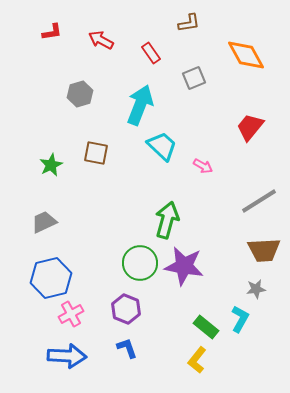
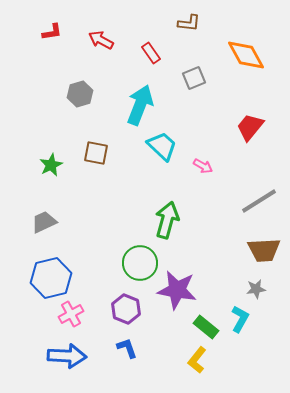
brown L-shape: rotated 15 degrees clockwise
purple star: moved 7 px left, 24 px down
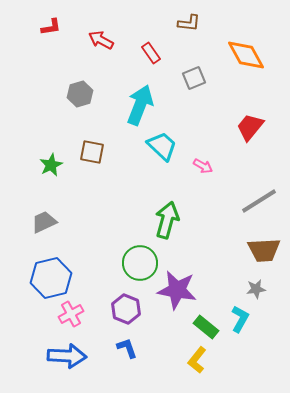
red L-shape: moved 1 px left, 5 px up
brown square: moved 4 px left, 1 px up
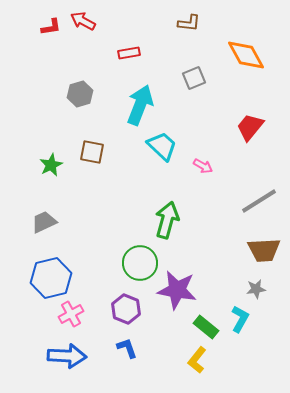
red arrow: moved 18 px left, 19 px up
red rectangle: moved 22 px left; rotated 65 degrees counterclockwise
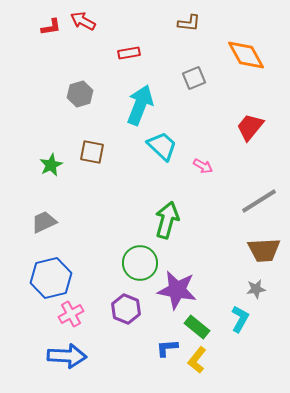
green rectangle: moved 9 px left
blue L-shape: moved 40 px right; rotated 75 degrees counterclockwise
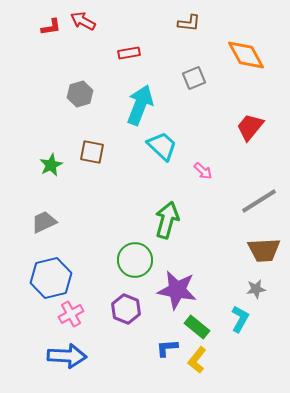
pink arrow: moved 5 px down; rotated 12 degrees clockwise
green circle: moved 5 px left, 3 px up
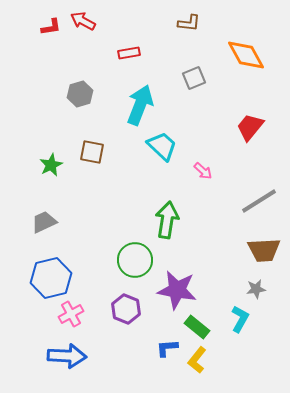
green arrow: rotated 6 degrees counterclockwise
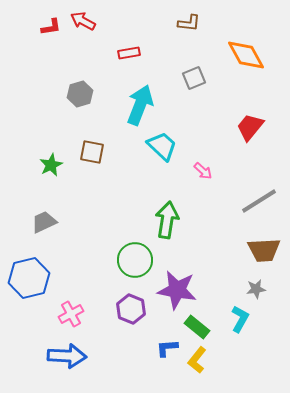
blue hexagon: moved 22 px left
purple hexagon: moved 5 px right
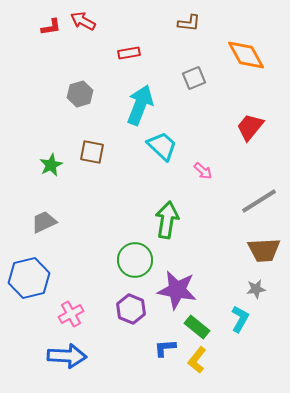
blue L-shape: moved 2 px left
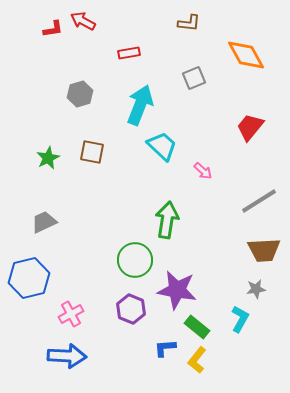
red L-shape: moved 2 px right, 2 px down
green star: moved 3 px left, 7 px up
